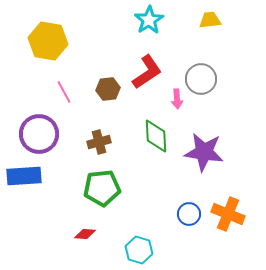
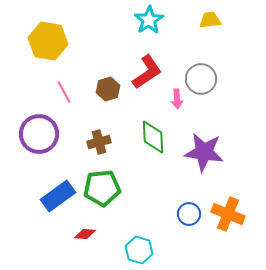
brown hexagon: rotated 10 degrees counterclockwise
green diamond: moved 3 px left, 1 px down
blue rectangle: moved 34 px right, 20 px down; rotated 32 degrees counterclockwise
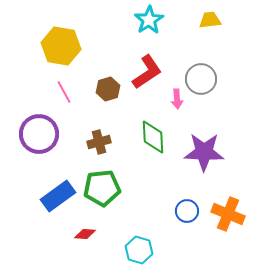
yellow hexagon: moved 13 px right, 5 px down
purple star: rotated 6 degrees counterclockwise
blue circle: moved 2 px left, 3 px up
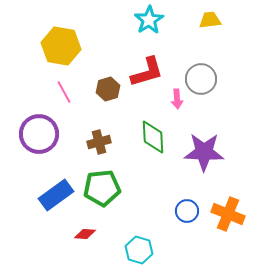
red L-shape: rotated 18 degrees clockwise
blue rectangle: moved 2 px left, 1 px up
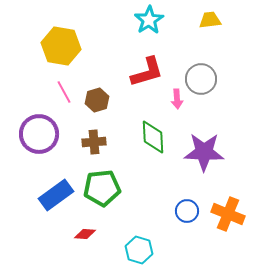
brown hexagon: moved 11 px left, 11 px down
brown cross: moved 5 px left; rotated 10 degrees clockwise
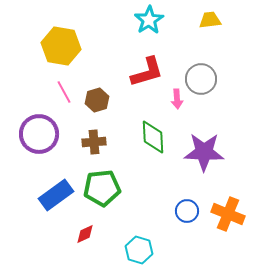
red diamond: rotated 30 degrees counterclockwise
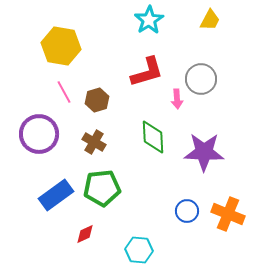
yellow trapezoid: rotated 125 degrees clockwise
brown cross: rotated 35 degrees clockwise
cyan hexagon: rotated 12 degrees counterclockwise
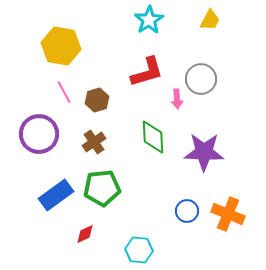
brown cross: rotated 25 degrees clockwise
